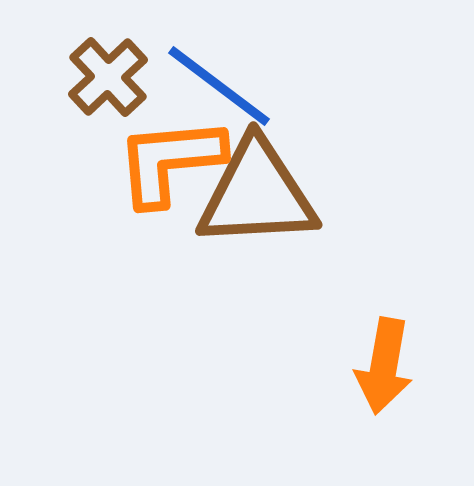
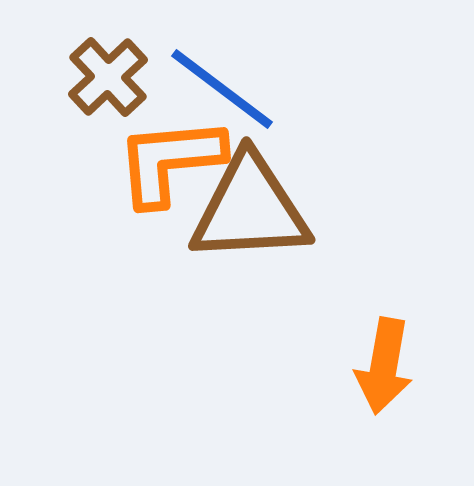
blue line: moved 3 px right, 3 px down
brown triangle: moved 7 px left, 15 px down
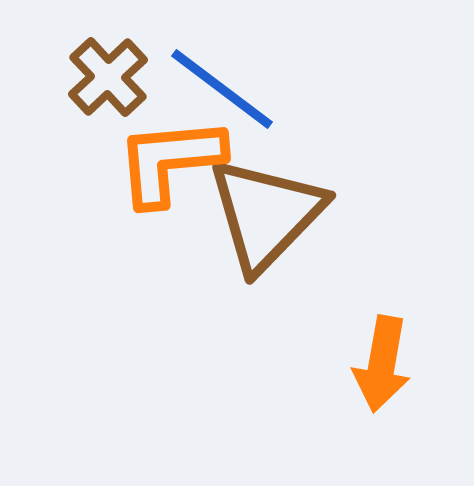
brown triangle: moved 16 px right, 5 px down; rotated 43 degrees counterclockwise
orange arrow: moved 2 px left, 2 px up
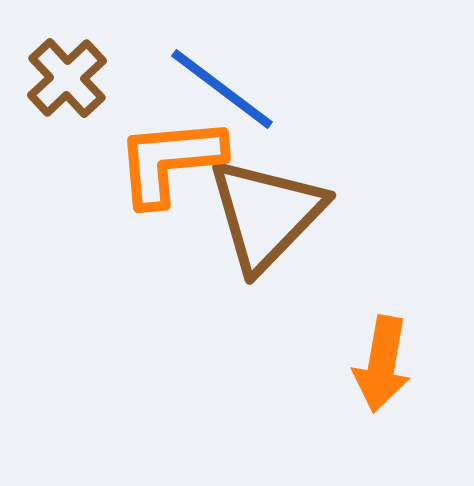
brown cross: moved 41 px left, 1 px down
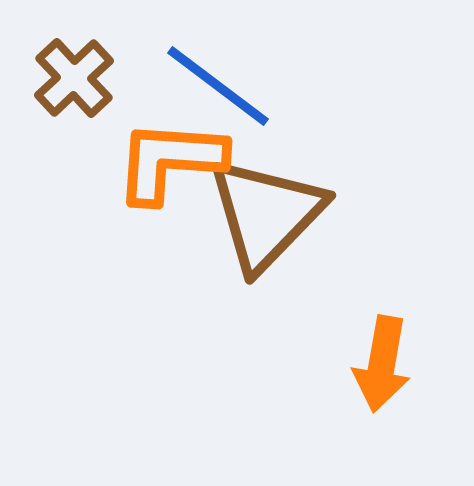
brown cross: moved 7 px right
blue line: moved 4 px left, 3 px up
orange L-shape: rotated 9 degrees clockwise
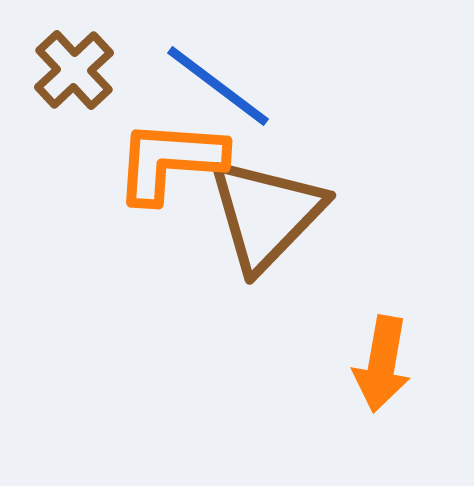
brown cross: moved 8 px up
